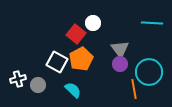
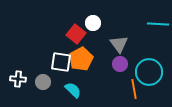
cyan line: moved 6 px right, 1 px down
gray triangle: moved 1 px left, 5 px up
white square: moved 4 px right; rotated 20 degrees counterclockwise
white cross: rotated 21 degrees clockwise
gray circle: moved 5 px right, 3 px up
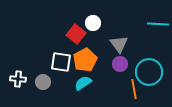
orange pentagon: moved 4 px right, 1 px down
cyan semicircle: moved 10 px right, 7 px up; rotated 78 degrees counterclockwise
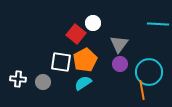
gray triangle: rotated 12 degrees clockwise
orange line: moved 8 px right, 1 px down
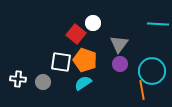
orange pentagon: rotated 25 degrees counterclockwise
cyan circle: moved 3 px right, 1 px up
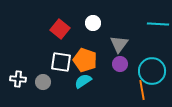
red square: moved 16 px left, 5 px up
cyan semicircle: moved 2 px up
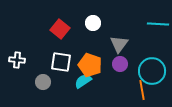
orange pentagon: moved 5 px right, 5 px down
white cross: moved 1 px left, 19 px up
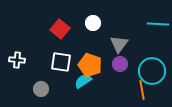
gray circle: moved 2 px left, 7 px down
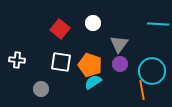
cyan semicircle: moved 10 px right, 1 px down
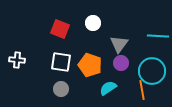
cyan line: moved 12 px down
red square: rotated 18 degrees counterclockwise
purple circle: moved 1 px right, 1 px up
cyan semicircle: moved 15 px right, 6 px down
gray circle: moved 20 px right
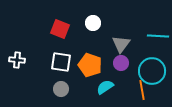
gray triangle: moved 2 px right
cyan semicircle: moved 3 px left, 1 px up
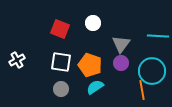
white cross: rotated 35 degrees counterclockwise
cyan semicircle: moved 10 px left
